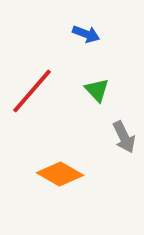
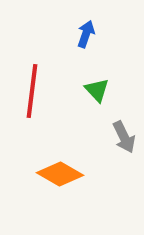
blue arrow: rotated 92 degrees counterclockwise
red line: rotated 34 degrees counterclockwise
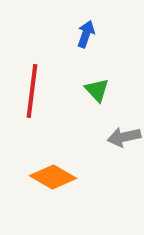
gray arrow: rotated 104 degrees clockwise
orange diamond: moved 7 px left, 3 px down
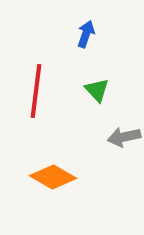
red line: moved 4 px right
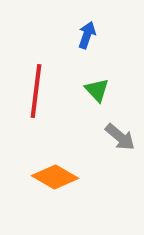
blue arrow: moved 1 px right, 1 px down
gray arrow: moved 4 px left; rotated 128 degrees counterclockwise
orange diamond: moved 2 px right
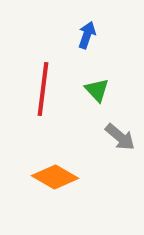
red line: moved 7 px right, 2 px up
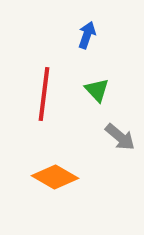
red line: moved 1 px right, 5 px down
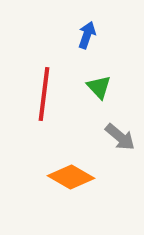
green triangle: moved 2 px right, 3 px up
orange diamond: moved 16 px right
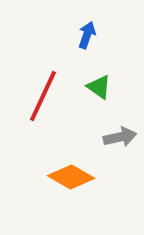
green triangle: rotated 12 degrees counterclockwise
red line: moved 1 px left, 2 px down; rotated 18 degrees clockwise
gray arrow: rotated 52 degrees counterclockwise
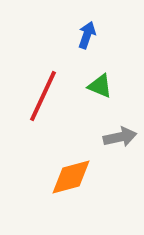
green triangle: moved 1 px right, 1 px up; rotated 12 degrees counterclockwise
orange diamond: rotated 45 degrees counterclockwise
